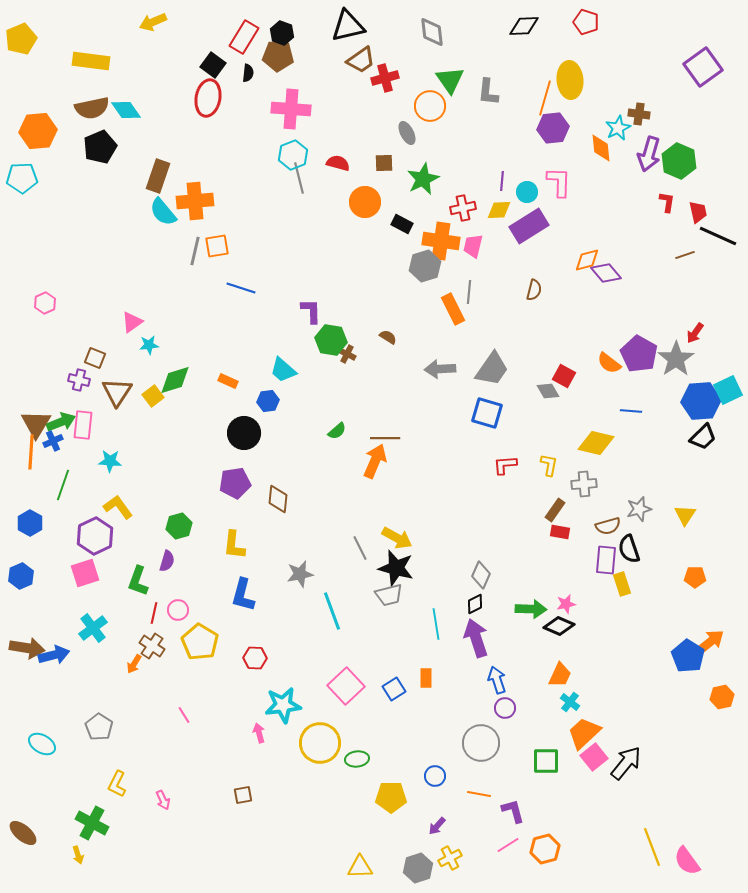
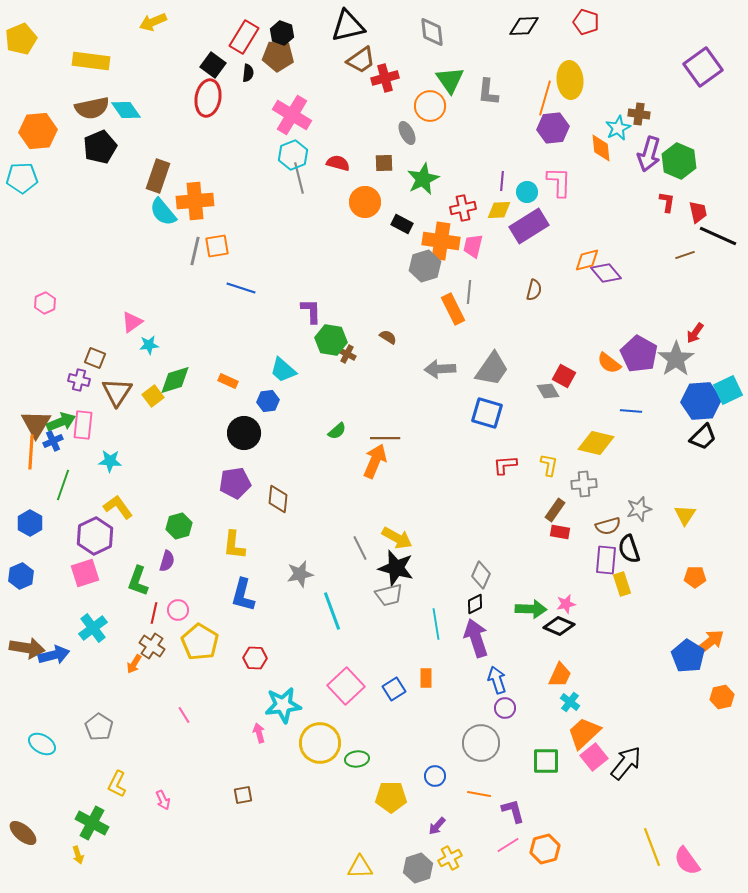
pink cross at (291, 109): moved 1 px right, 6 px down; rotated 27 degrees clockwise
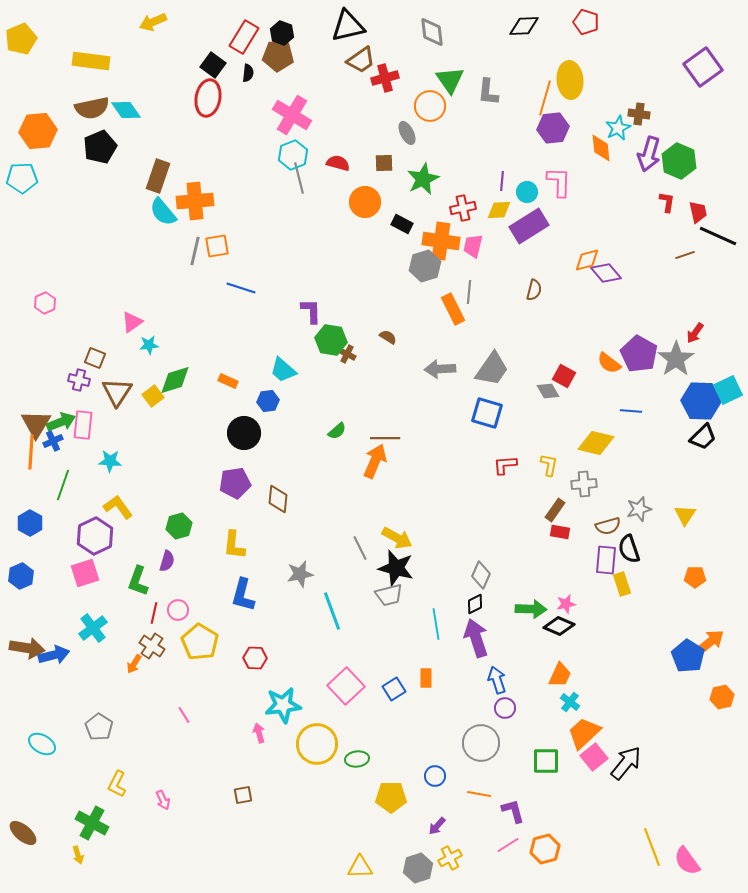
blue hexagon at (701, 401): rotated 6 degrees clockwise
yellow circle at (320, 743): moved 3 px left, 1 px down
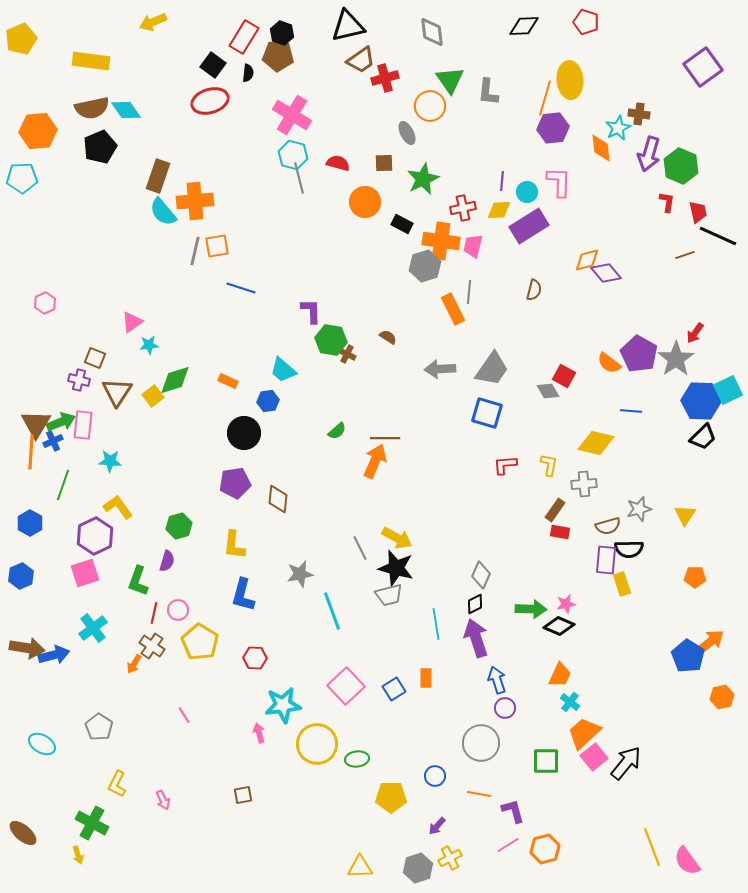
red ellipse at (208, 98): moved 2 px right, 3 px down; rotated 63 degrees clockwise
cyan hexagon at (293, 155): rotated 24 degrees counterclockwise
green hexagon at (679, 161): moved 2 px right, 5 px down
black semicircle at (629, 549): rotated 72 degrees counterclockwise
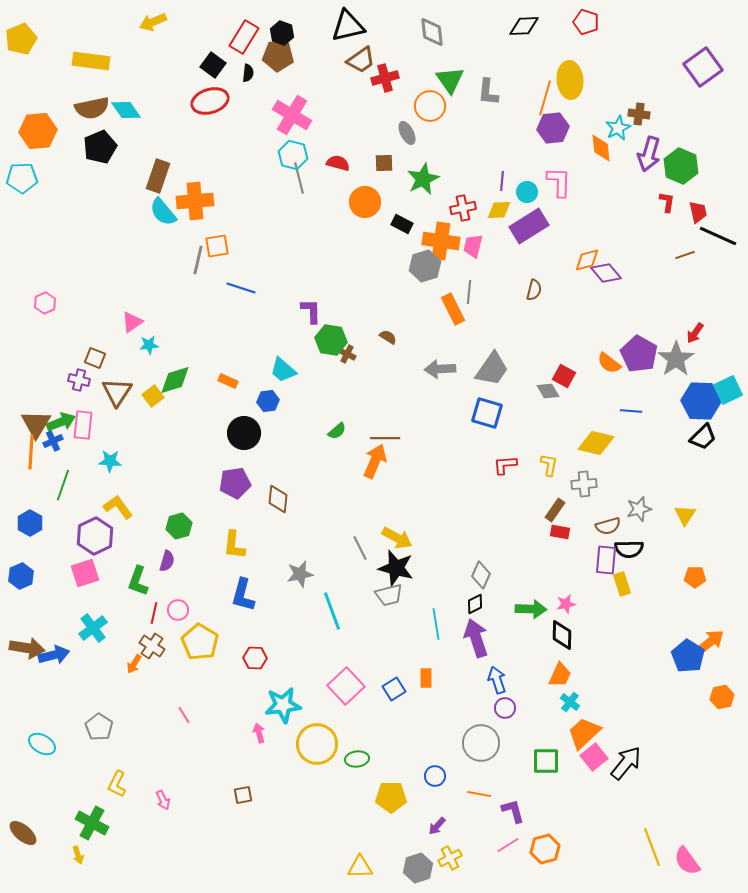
gray line at (195, 251): moved 3 px right, 9 px down
black diamond at (559, 626): moved 3 px right, 9 px down; rotated 68 degrees clockwise
